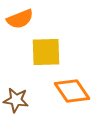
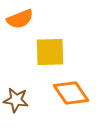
yellow square: moved 4 px right
orange diamond: moved 1 px left, 2 px down
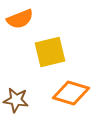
yellow square: rotated 12 degrees counterclockwise
orange diamond: rotated 39 degrees counterclockwise
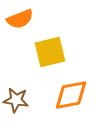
orange diamond: moved 2 px down; rotated 27 degrees counterclockwise
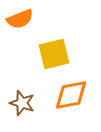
yellow square: moved 4 px right, 2 px down
brown star: moved 6 px right, 3 px down; rotated 10 degrees clockwise
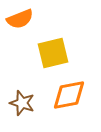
yellow square: moved 1 px left, 1 px up
orange diamond: moved 2 px left
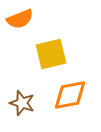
yellow square: moved 2 px left, 1 px down
orange diamond: moved 1 px right
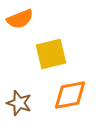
brown star: moved 3 px left
